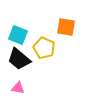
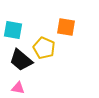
cyan square: moved 5 px left, 5 px up; rotated 12 degrees counterclockwise
black trapezoid: moved 2 px right, 1 px down
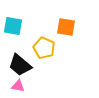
cyan square: moved 4 px up
black trapezoid: moved 1 px left, 5 px down
pink triangle: moved 2 px up
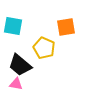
orange square: rotated 18 degrees counterclockwise
pink triangle: moved 2 px left, 2 px up
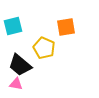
cyan square: rotated 24 degrees counterclockwise
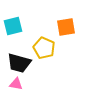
black trapezoid: moved 1 px left, 2 px up; rotated 25 degrees counterclockwise
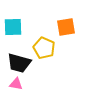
cyan square: moved 1 px down; rotated 12 degrees clockwise
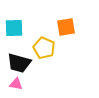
cyan square: moved 1 px right, 1 px down
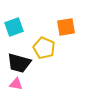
cyan square: moved 1 px up; rotated 18 degrees counterclockwise
